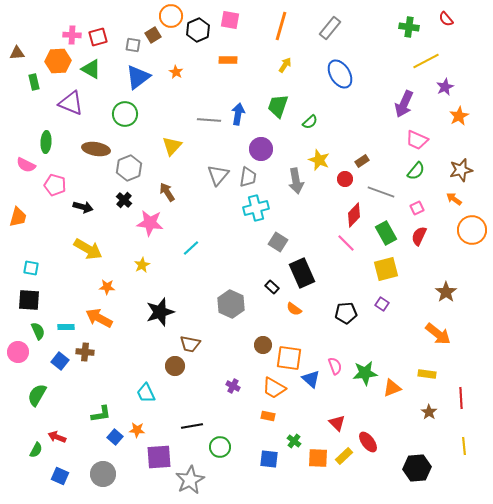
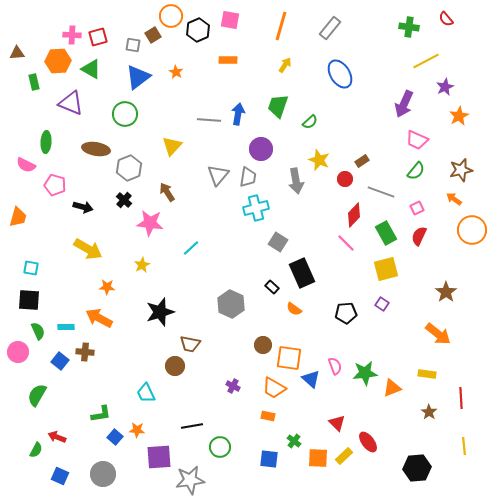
gray star at (190, 480): rotated 20 degrees clockwise
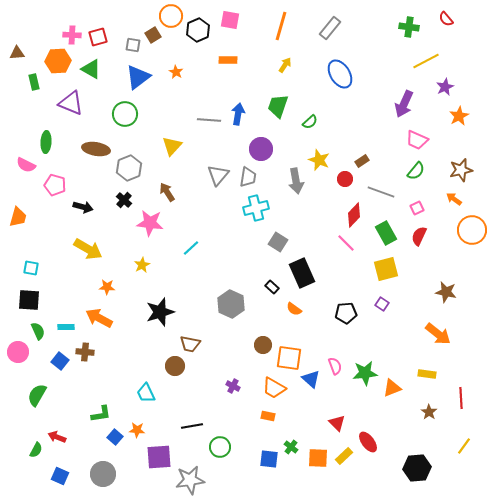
brown star at (446, 292): rotated 25 degrees counterclockwise
green cross at (294, 441): moved 3 px left, 6 px down
yellow line at (464, 446): rotated 42 degrees clockwise
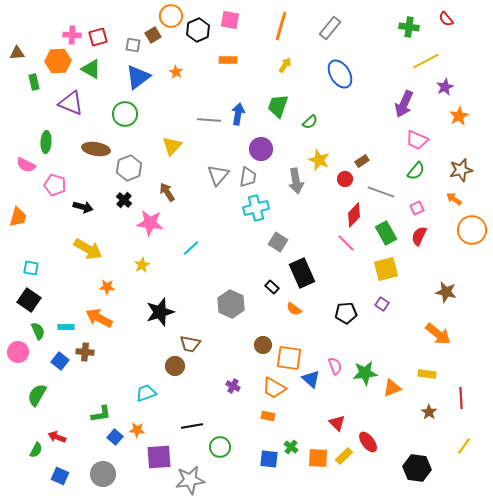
black square at (29, 300): rotated 30 degrees clockwise
cyan trapezoid at (146, 393): rotated 95 degrees clockwise
black hexagon at (417, 468): rotated 12 degrees clockwise
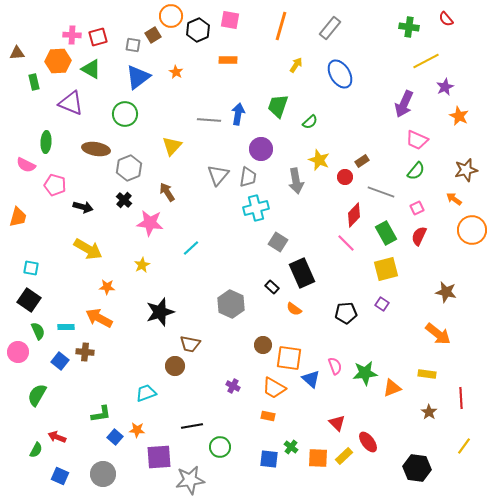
yellow arrow at (285, 65): moved 11 px right
orange star at (459, 116): rotated 18 degrees counterclockwise
brown star at (461, 170): moved 5 px right
red circle at (345, 179): moved 2 px up
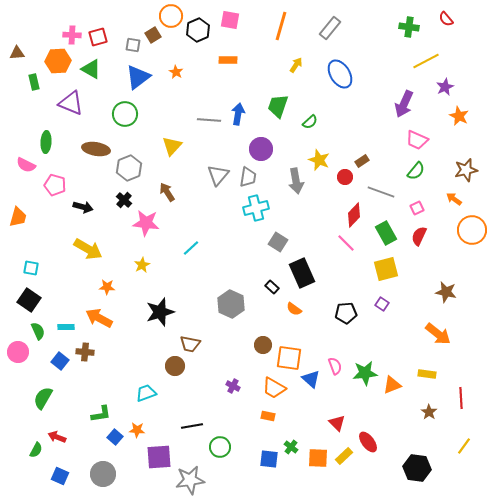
pink star at (150, 223): moved 4 px left
orange triangle at (392, 388): moved 3 px up
green semicircle at (37, 395): moved 6 px right, 3 px down
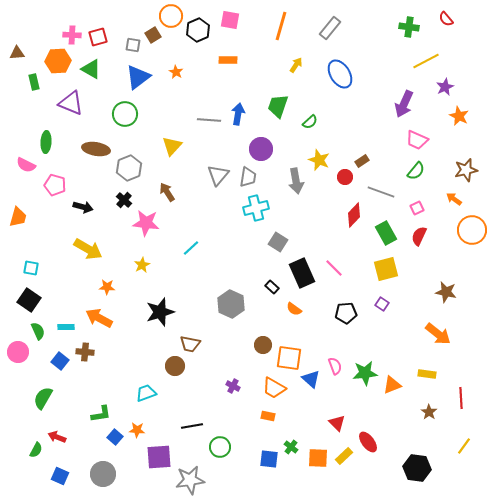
pink line at (346, 243): moved 12 px left, 25 px down
